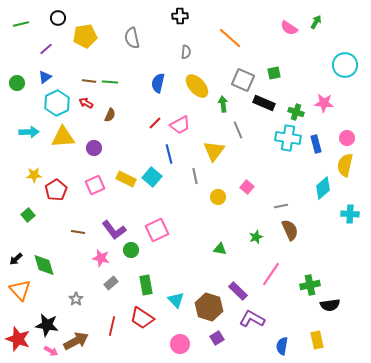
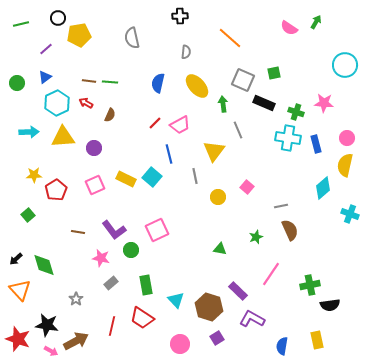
yellow pentagon at (85, 36): moved 6 px left, 1 px up
cyan cross at (350, 214): rotated 18 degrees clockwise
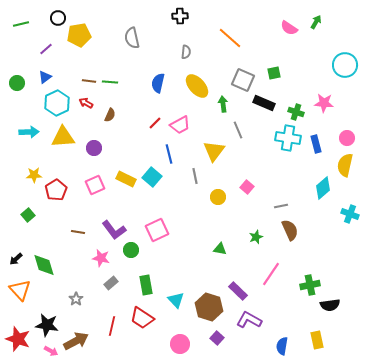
purple L-shape at (252, 319): moved 3 px left, 1 px down
purple square at (217, 338): rotated 16 degrees counterclockwise
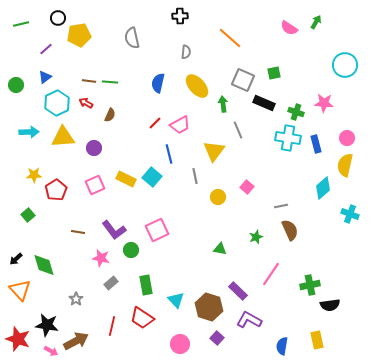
green circle at (17, 83): moved 1 px left, 2 px down
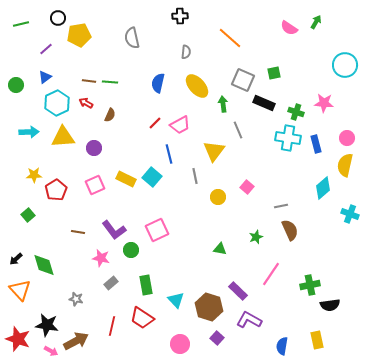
gray star at (76, 299): rotated 24 degrees counterclockwise
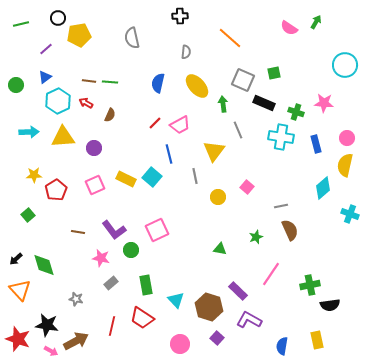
cyan hexagon at (57, 103): moved 1 px right, 2 px up
cyan cross at (288, 138): moved 7 px left, 1 px up
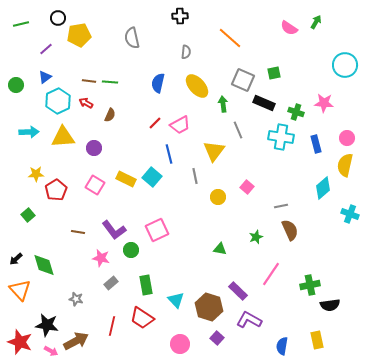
yellow star at (34, 175): moved 2 px right, 1 px up
pink square at (95, 185): rotated 36 degrees counterclockwise
red star at (18, 339): moved 2 px right, 3 px down
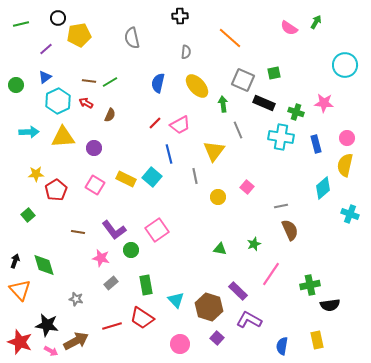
green line at (110, 82): rotated 35 degrees counterclockwise
pink square at (157, 230): rotated 10 degrees counterclockwise
green star at (256, 237): moved 2 px left, 7 px down
black arrow at (16, 259): moved 1 px left, 2 px down; rotated 152 degrees clockwise
red line at (112, 326): rotated 60 degrees clockwise
